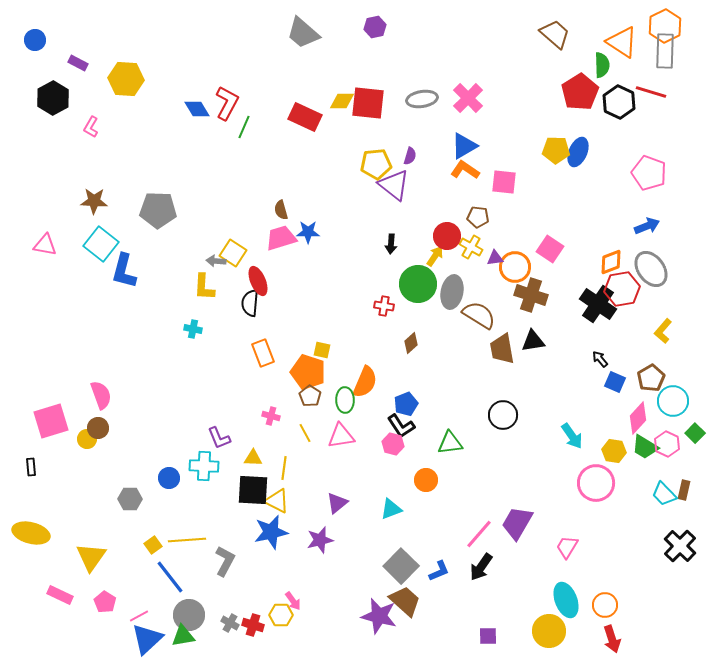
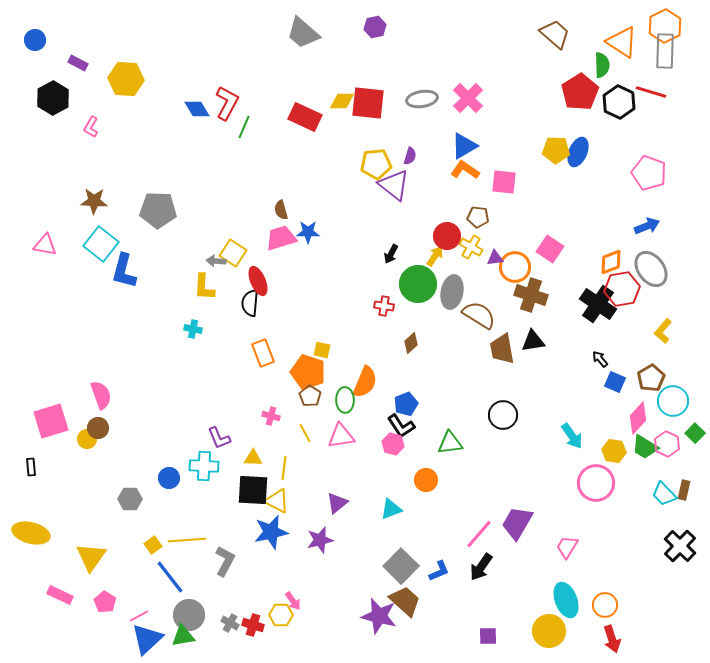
black arrow at (391, 244): moved 10 px down; rotated 24 degrees clockwise
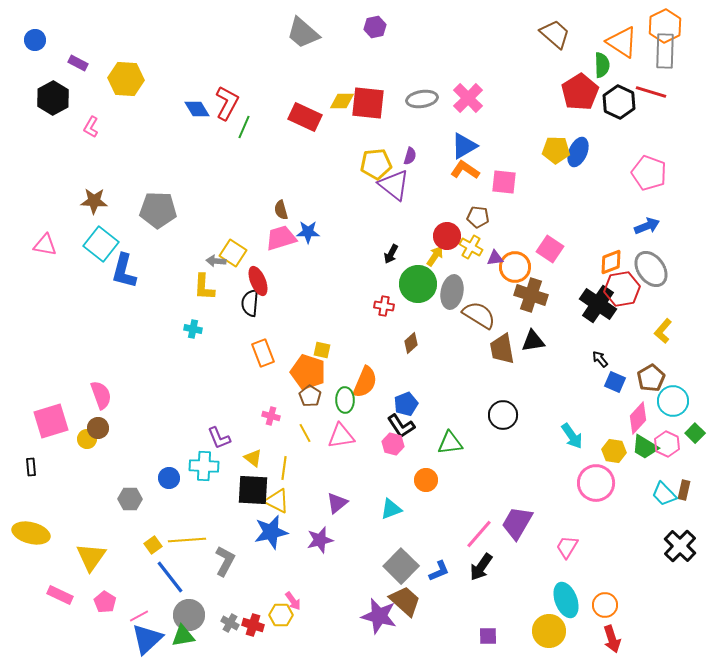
yellow triangle at (253, 458): rotated 36 degrees clockwise
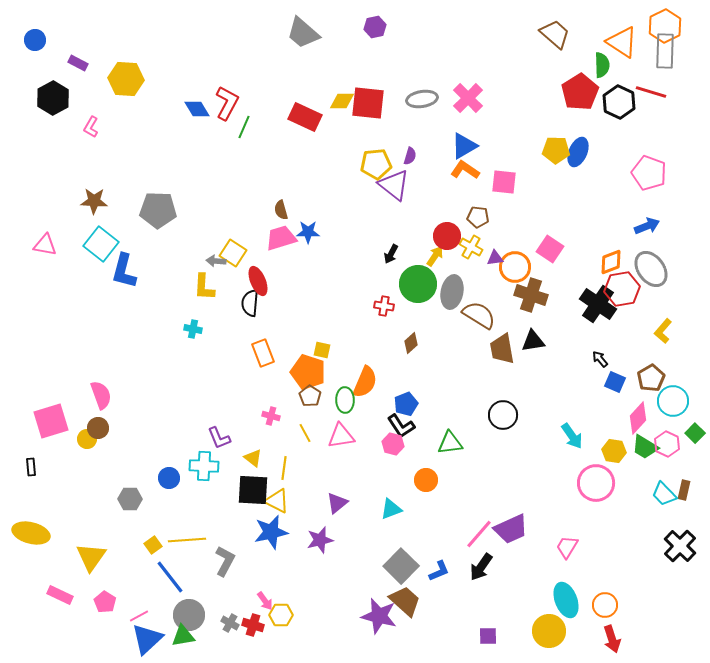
purple trapezoid at (517, 523): moved 6 px left, 6 px down; rotated 144 degrees counterclockwise
pink arrow at (293, 601): moved 28 px left
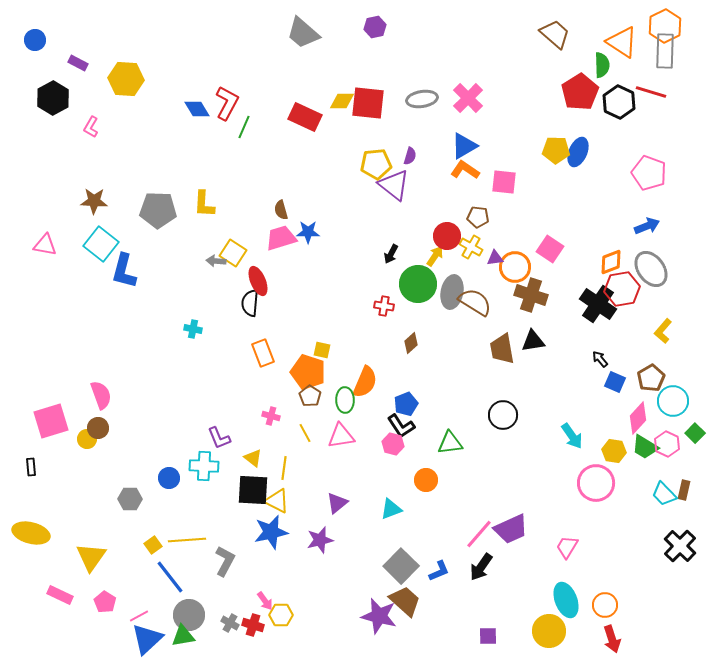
yellow L-shape at (204, 287): moved 83 px up
brown semicircle at (479, 315): moved 4 px left, 13 px up
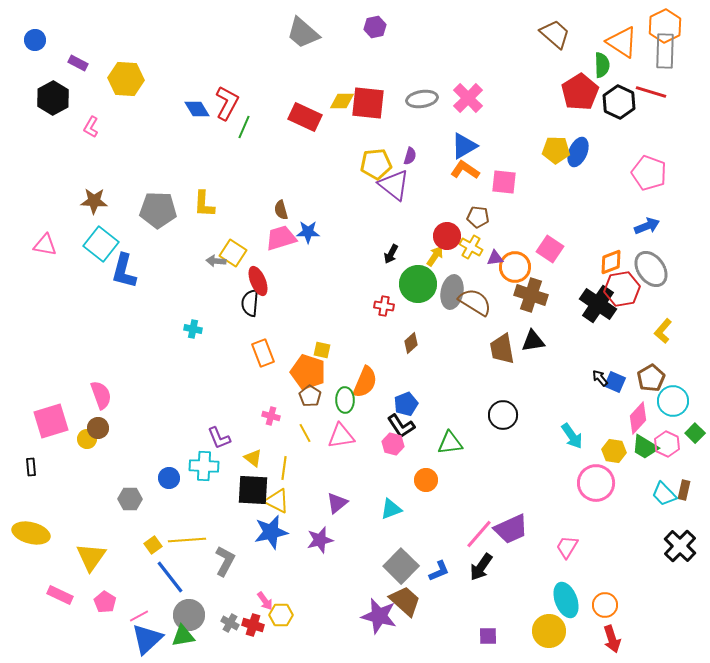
black arrow at (600, 359): moved 19 px down
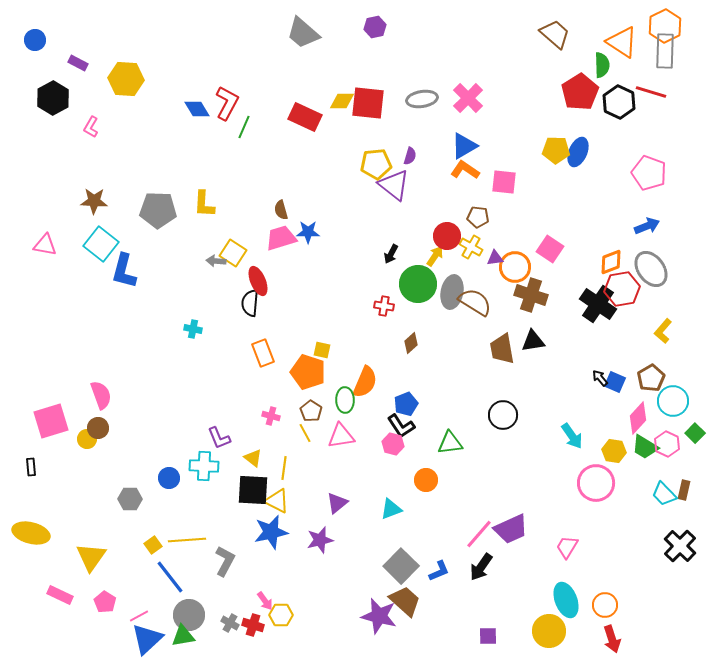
brown pentagon at (310, 396): moved 1 px right, 15 px down
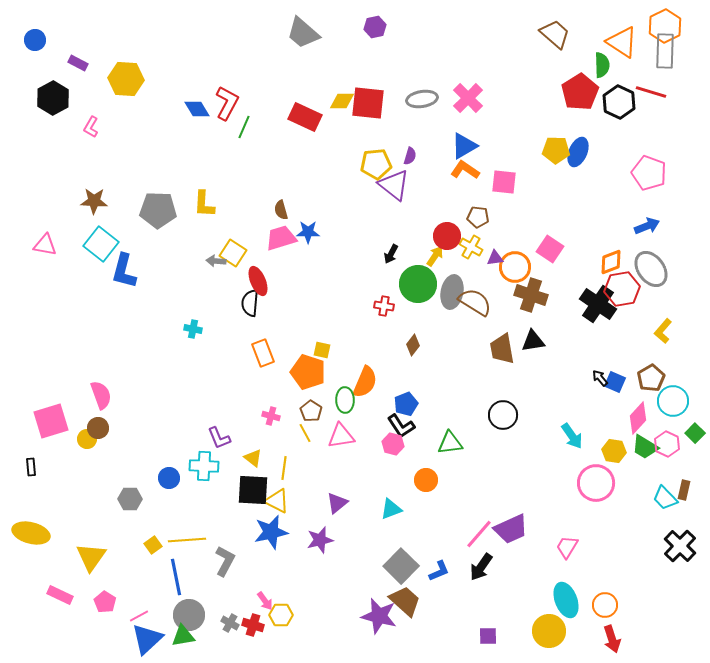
brown diamond at (411, 343): moved 2 px right, 2 px down; rotated 10 degrees counterclockwise
cyan trapezoid at (664, 494): moved 1 px right, 4 px down
blue line at (170, 577): moved 6 px right; rotated 27 degrees clockwise
